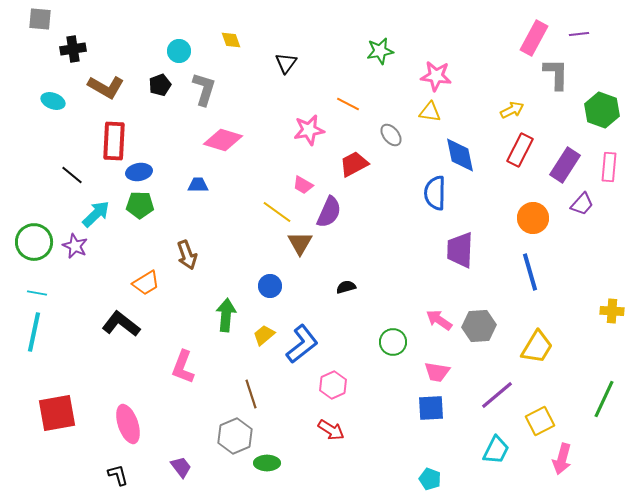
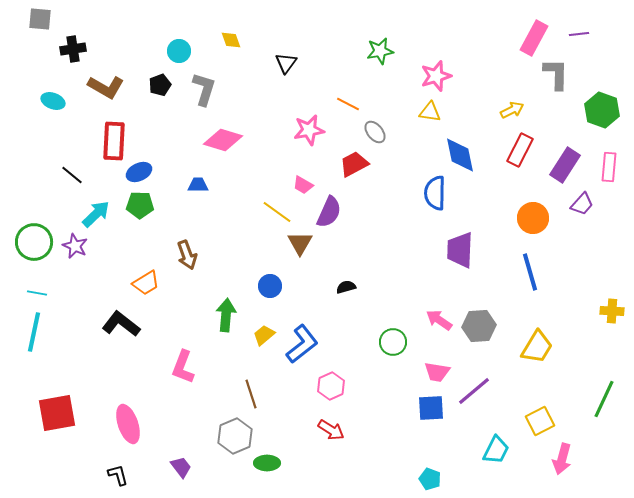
pink star at (436, 76): rotated 24 degrees counterclockwise
gray ellipse at (391, 135): moved 16 px left, 3 px up
blue ellipse at (139, 172): rotated 15 degrees counterclockwise
pink hexagon at (333, 385): moved 2 px left, 1 px down
purple line at (497, 395): moved 23 px left, 4 px up
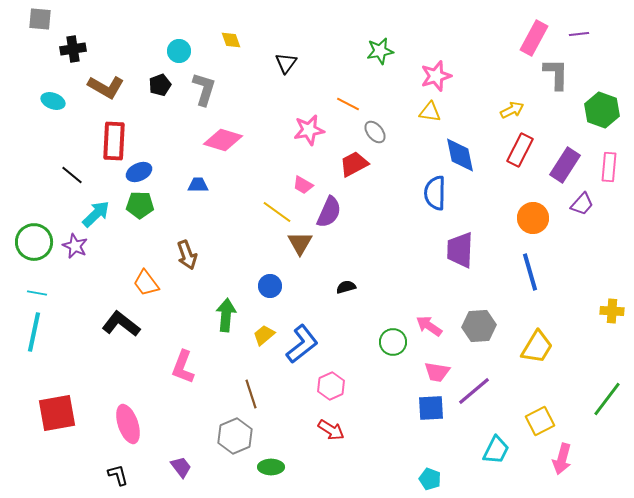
orange trapezoid at (146, 283): rotated 84 degrees clockwise
pink arrow at (439, 320): moved 10 px left, 6 px down
green line at (604, 399): moved 3 px right; rotated 12 degrees clockwise
green ellipse at (267, 463): moved 4 px right, 4 px down
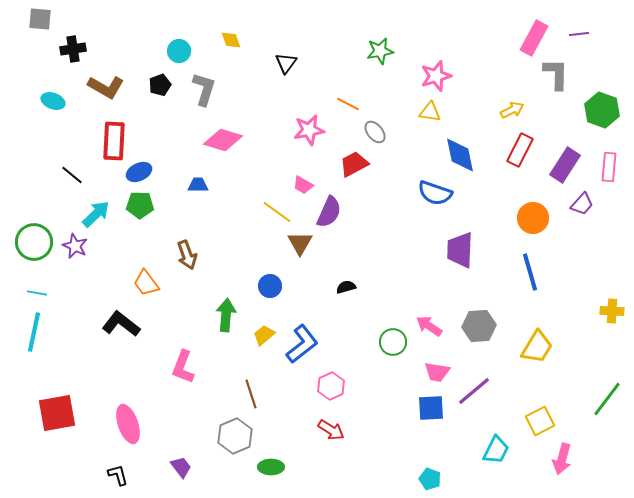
blue semicircle at (435, 193): rotated 72 degrees counterclockwise
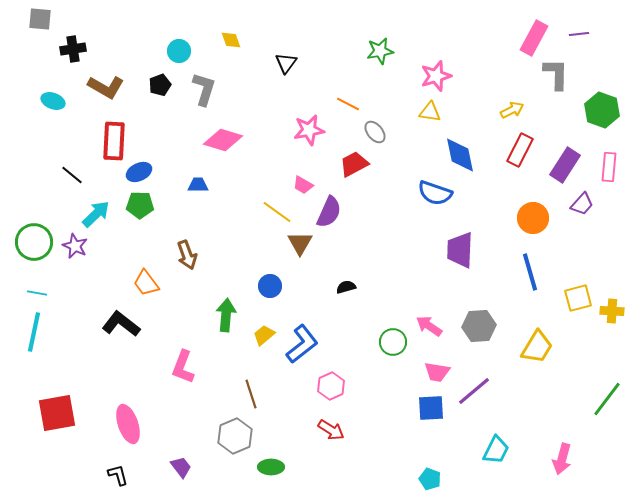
yellow square at (540, 421): moved 38 px right, 123 px up; rotated 12 degrees clockwise
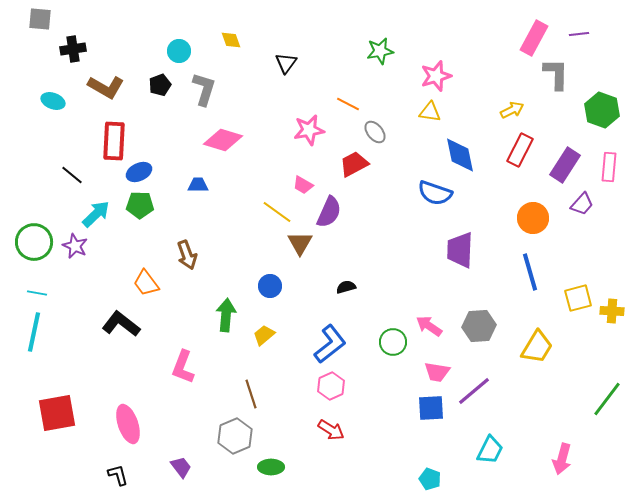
blue L-shape at (302, 344): moved 28 px right
cyan trapezoid at (496, 450): moved 6 px left
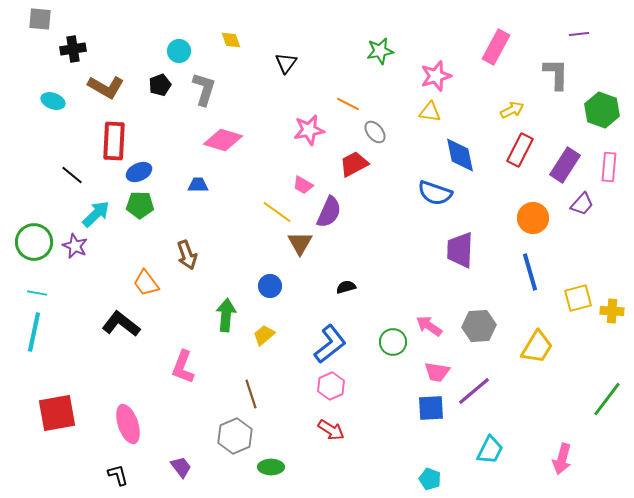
pink rectangle at (534, 38): moved 38 px left, 9 px down
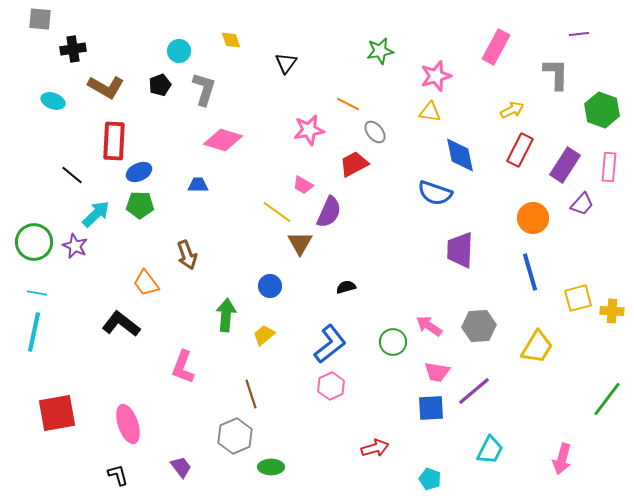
red arrow at (331, 430): moved 44 px right, 18 px down; rotated 48 degrees counterclockwise
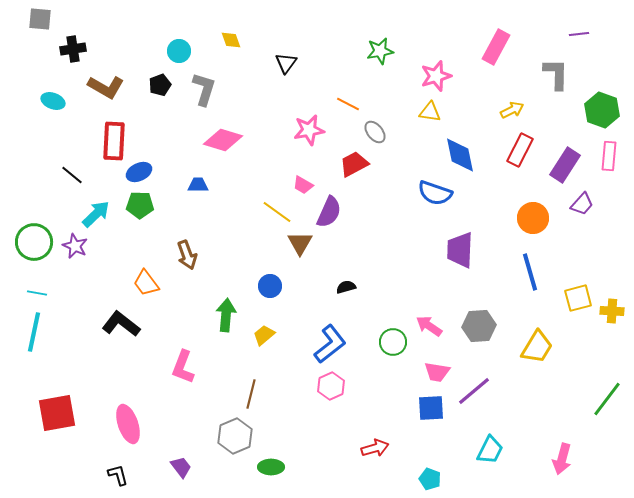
pink rectangle at (609, 167): moved 11 px up
brown line at (251, 394): rotated 32 degrees clockwise
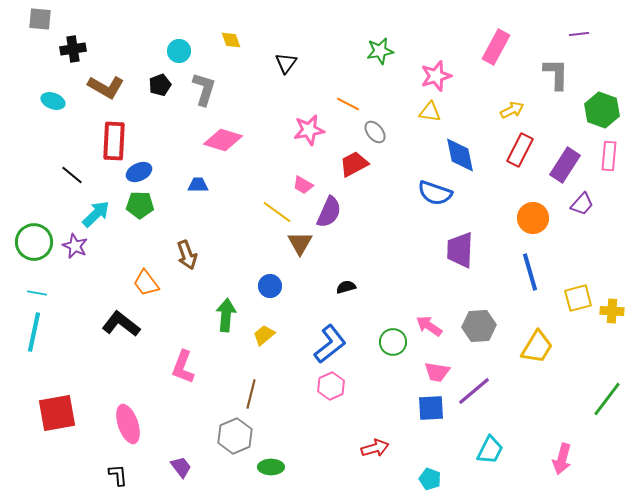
black L-shape at (118, 475): rotated 10 degrees clockwise
